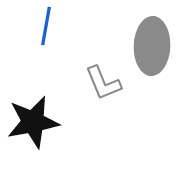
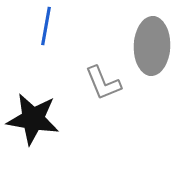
black star: moved 3 px up; rotated 20 degrees clockwise
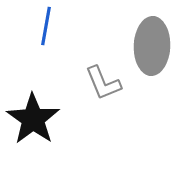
black star: rotated 26 degrees clockwise
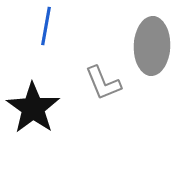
black star: moved 11 px up
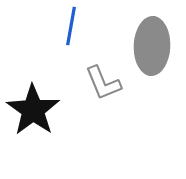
blue line: moved 25 px right
black star: moved 2 px down
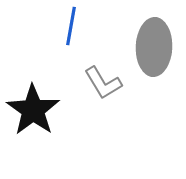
gray ellipse: moved 2 px right, 1 px down
gray L-shape: rotated 9 degrees counterclockwise
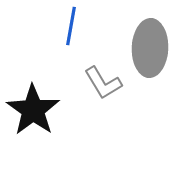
gray ellipse: moved 4 px left, 1 px down
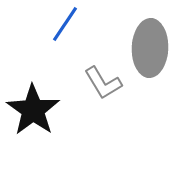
blue line: moved 6 px left, 2 px up; rotated 24 degrees clockwise
